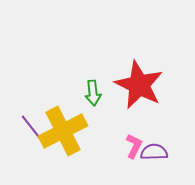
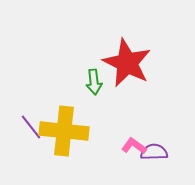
red star: moved 12 px left, 22 px up
green arrow: moved 1 px right, 11 px up
yellow cross: moved 1 px right; rotated 33 degrees clockwise
pink L-shape: rotated 80 degrees counterclockwise
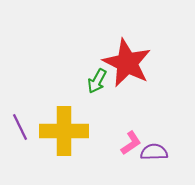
green arrow: moved 3 px right, 1 px up; rotated 35 degrees clockwise
purple line: moved 11 px left; rotated 12 degrees clockwise
yellow cross: rotated 6 degrees counterclockwise
pink L-shape: moved 3 px left, 3 px up; rotated 110 degrees clockwise
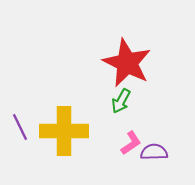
green arrow: moved 24 px right, 20 px down
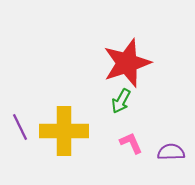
red star: rotated 27 degrees clockwise
pink L-shape: rotated 80 degrees counterclockwise
purple semicircle: moved 17 px right
